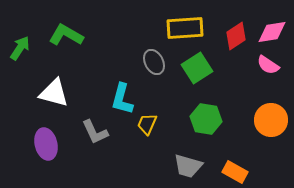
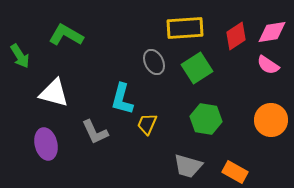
green arrow: moved 8 px down; rotated 115 degrees clockwise
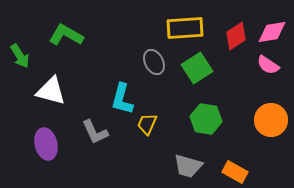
white triangle: moved 3 px left, 2 px up
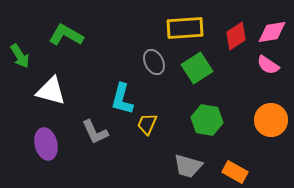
green hexagon: moved 1 px right, 1 px down
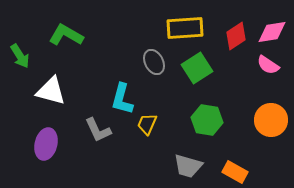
gray L-shape: moved 3 px right, 2 px up
purple ellipse: rotated 28 degrees clockwise
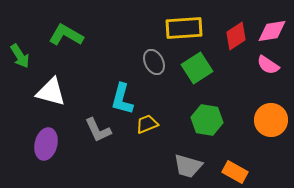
yellow rectangle: moved 1 px left
pink diamond: moved 1 px up
white triangle: moved 1 px down
yellow trapezoid: rotated 45 degrees clockwise
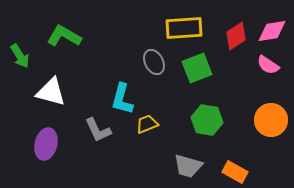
green L-shape: moved 2 px left, 1 px down
green square: rotated 12 degrees clockwise
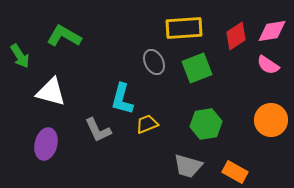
green hexagon: moved 1 px left, 4 px down; rotated 20 degrees counterclockwise
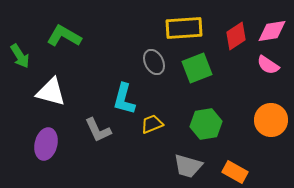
cyan L-shape: moved 2 px right
yellow trapezoid: moved 5 px right
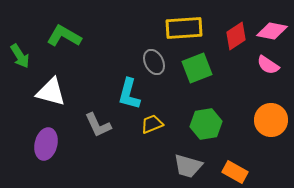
pink diamond: rotated 20 degrees clockwise
cyan L-shape: moved 5 px right, 5 px up
gray L-shape: moved 5 px up
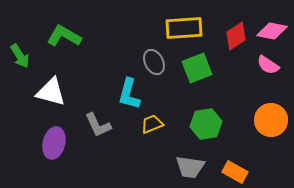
purple ellipse: moved 8 px right, 1 px up
gray trapezoid: moved 2 px right, 1 px down; rotated 8 degrees counterclockwise
